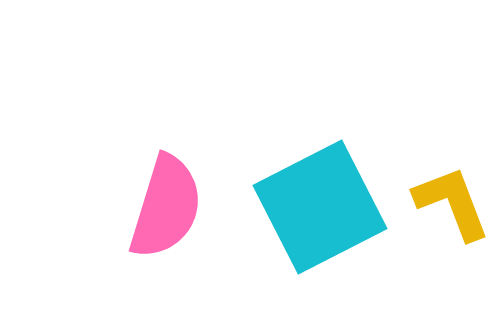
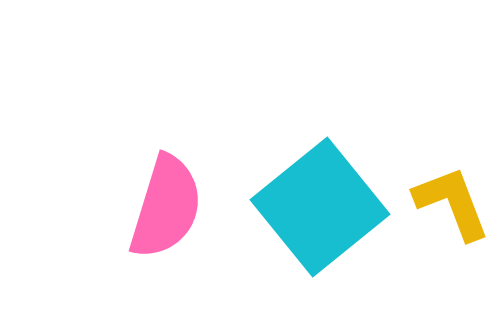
cyan square: rotated 12 degrees counterclockwise
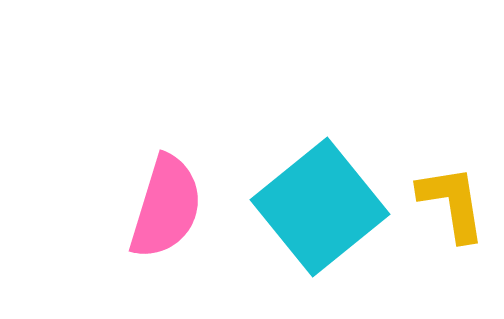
yellow L-shape: rotated 12 degrees clockwise
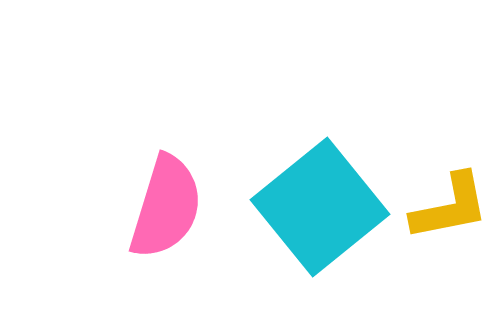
yellow L-shape: moved 2 px left, 4 px down; rotated 88 degrees clockwise
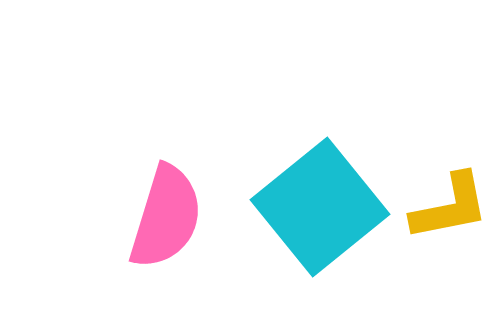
pink semicircle: moved 10 px down
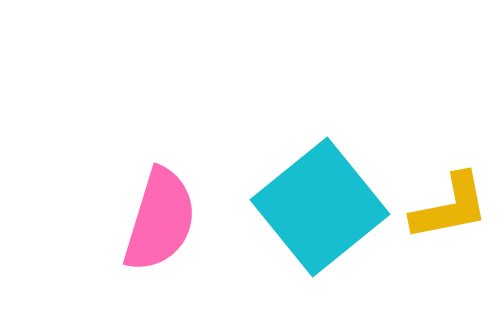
pink semicircle: moved 6 px left, 3 px down
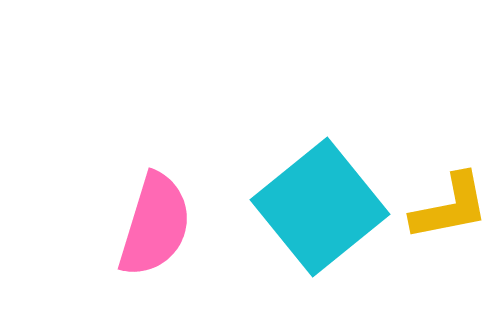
pink semicircle: moved 5 px left, 5 px down
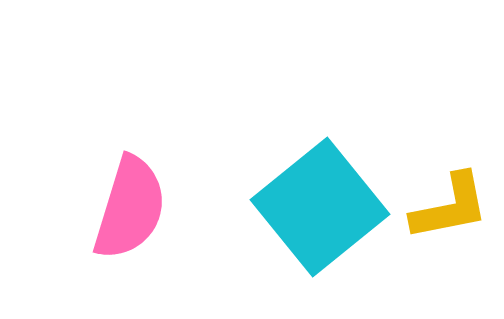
pink semicircle: moved 25 px left, 17 px up
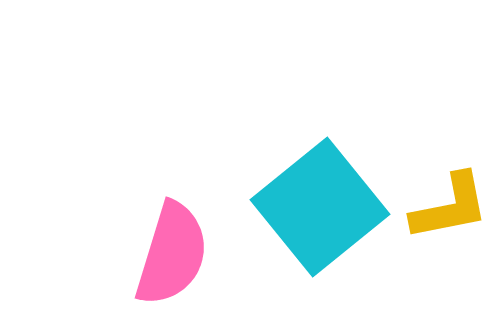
pink semicircle: moved 42 px right, 46 px down
